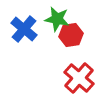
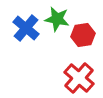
blue cross: moved 2 px right, 1 px up
red hexagon: moved 12 px right
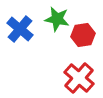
blue cross: moved 6 px left, 1 px down
